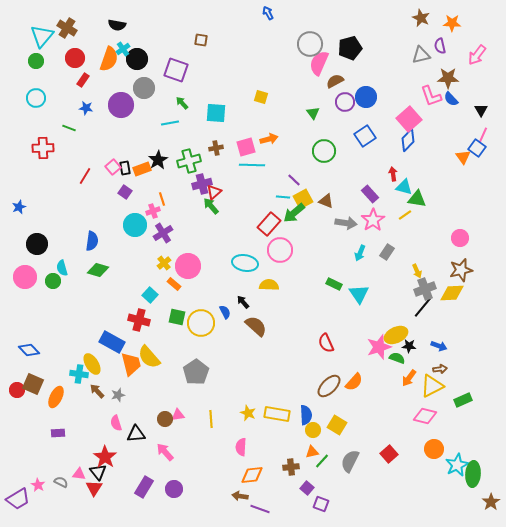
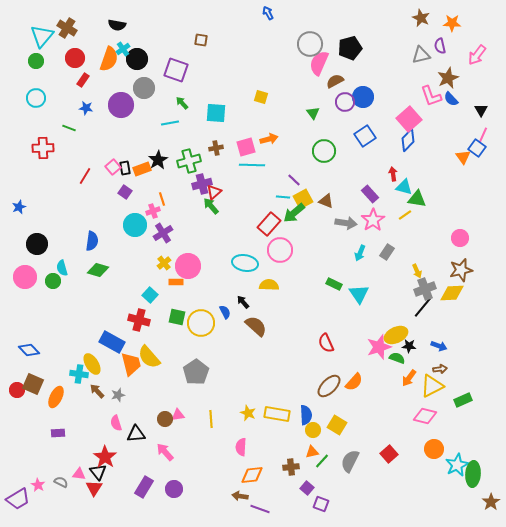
brown star at (448, 78): rotated 25 degrees counterclockwise
blue circle at (366, 97): moved 3 px left
orange rectangle at (174, 284): moved 2 px right, 2 px up; rotated 40 degrees counterclockwise
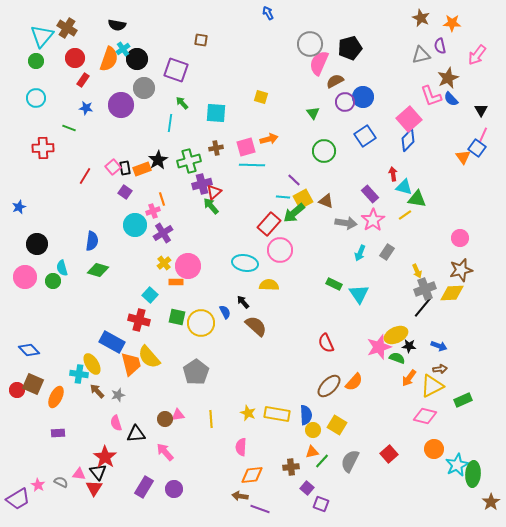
cyan line at (170, 123): rotated 72 degrees counterclockwise
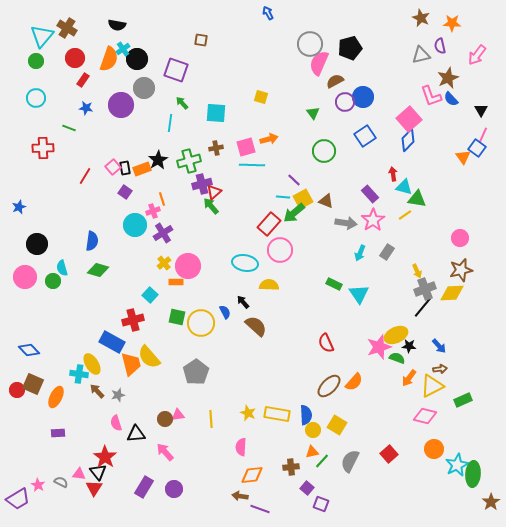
red cross at (139, 320): moved 6 px left; rotated 30 degrees counterclockwise
blue arrow at (439, 346): rotated 28 degrees clockwise
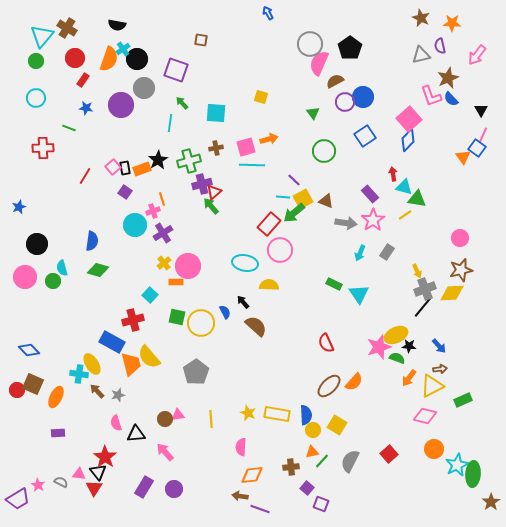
black pentagon at (350, 48): rotated 20 degrees counterclockwise
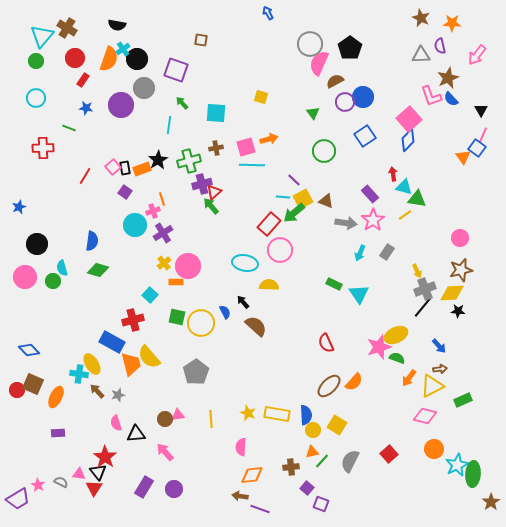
gray triangle at (421, 55): rotated 12 degrees clockwise
cyan line at (170, 123): moved 1 px left, 2 px down
black star at (409, 346): moved 49 px right, 35 px up
